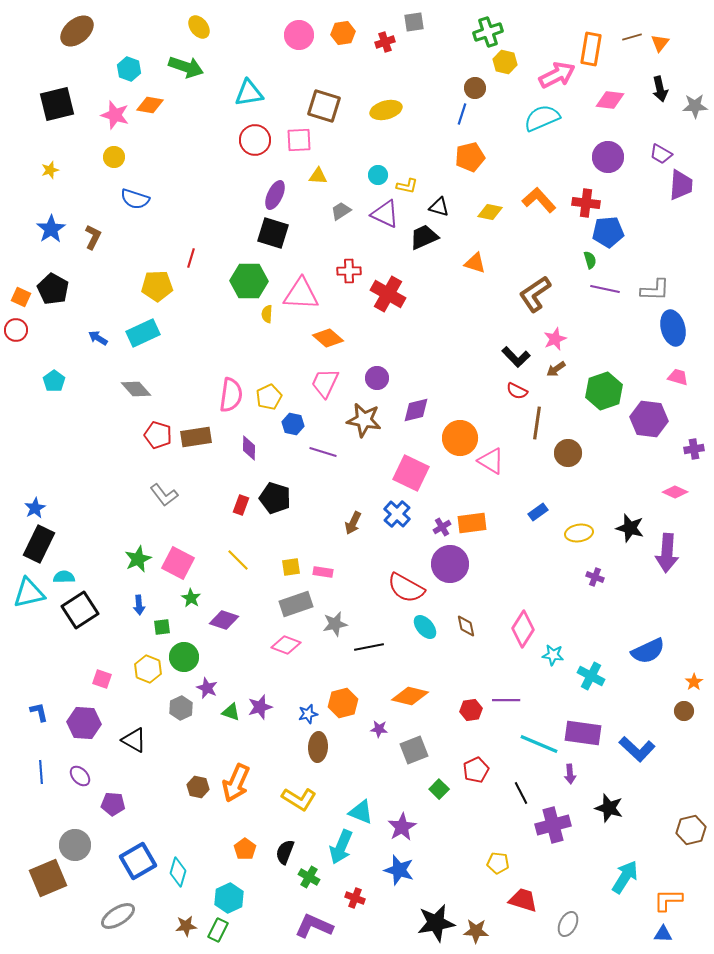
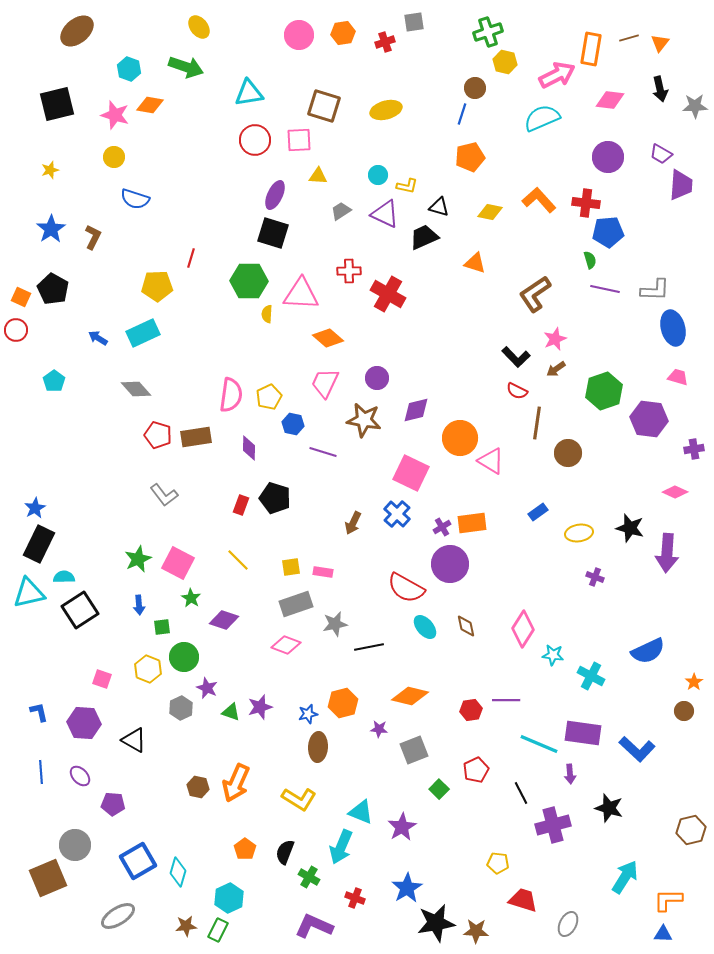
brown line at (632, 37): moved 3 px left, 1 px down
blue star at (399, 870): moved 8 px right, 18 px down; rotated 24 degrees clockwise
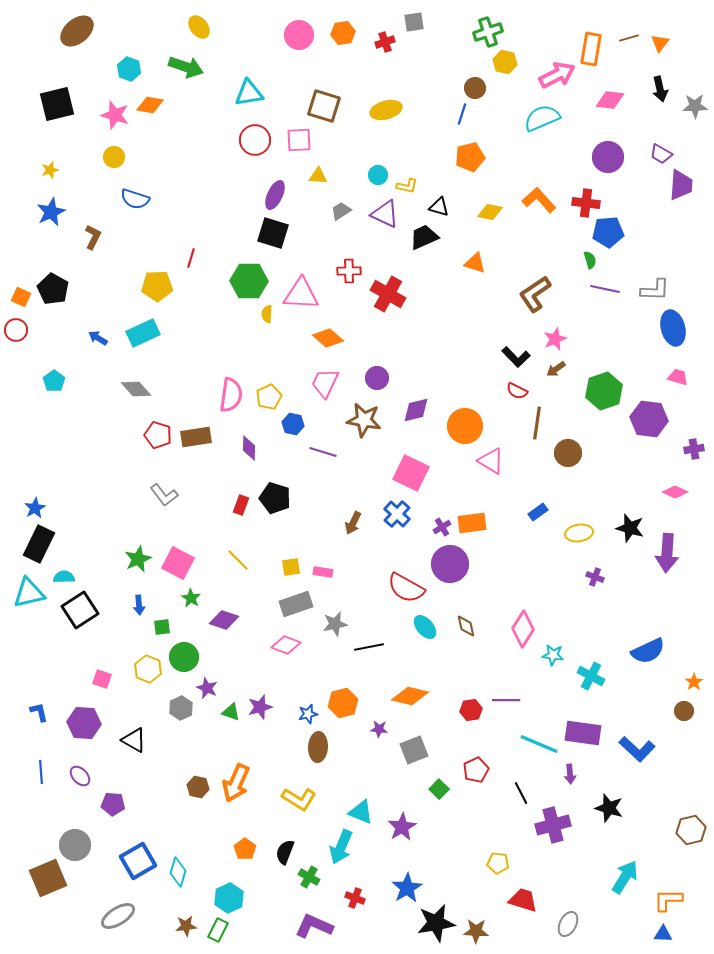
blue star at (51, 229): moved 17 px up; rotated 8 degrees clockwise
orange circle at (460, 438): moved 5 px right, 12 px up
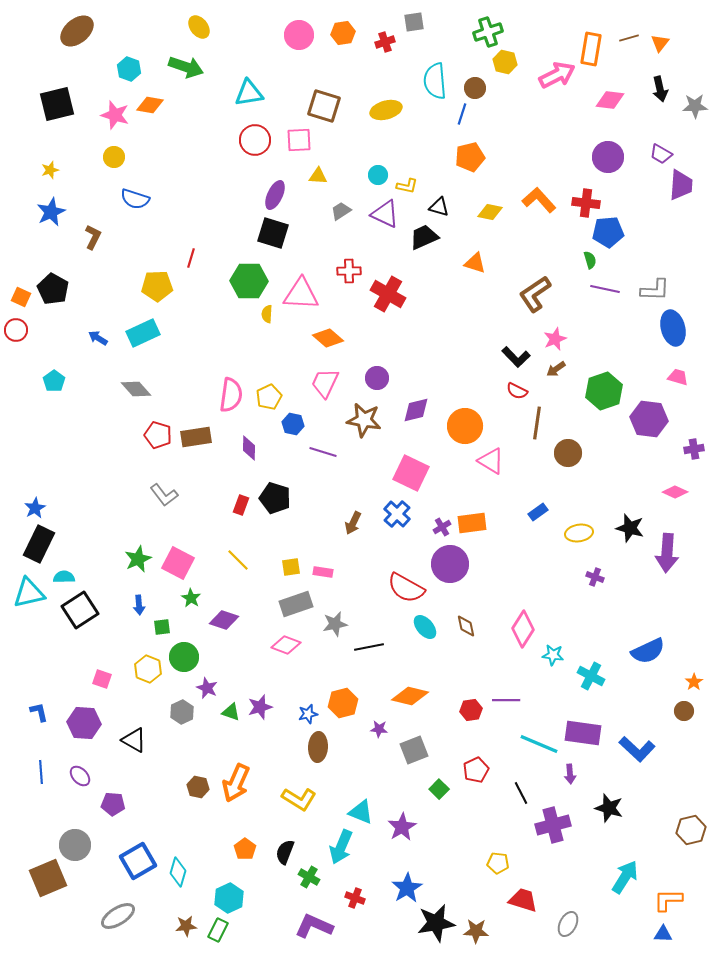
cyan semicircle at (542, 118): moved 107 px left, 37 px up; rotated 72 degrees counterclockwise
gray hexagon at (181, 708): moved 1 px right, 4 px down
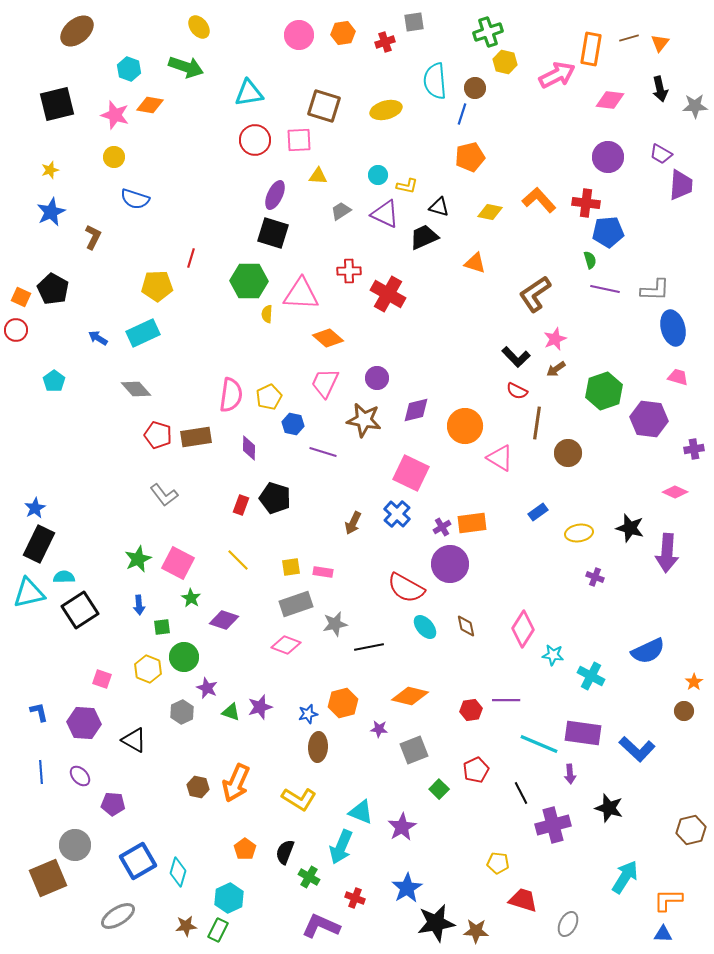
pink triangle at (491, 461): moved 9 px right, 3 px up
purple L-shape at (314, 926): moved 7 px right
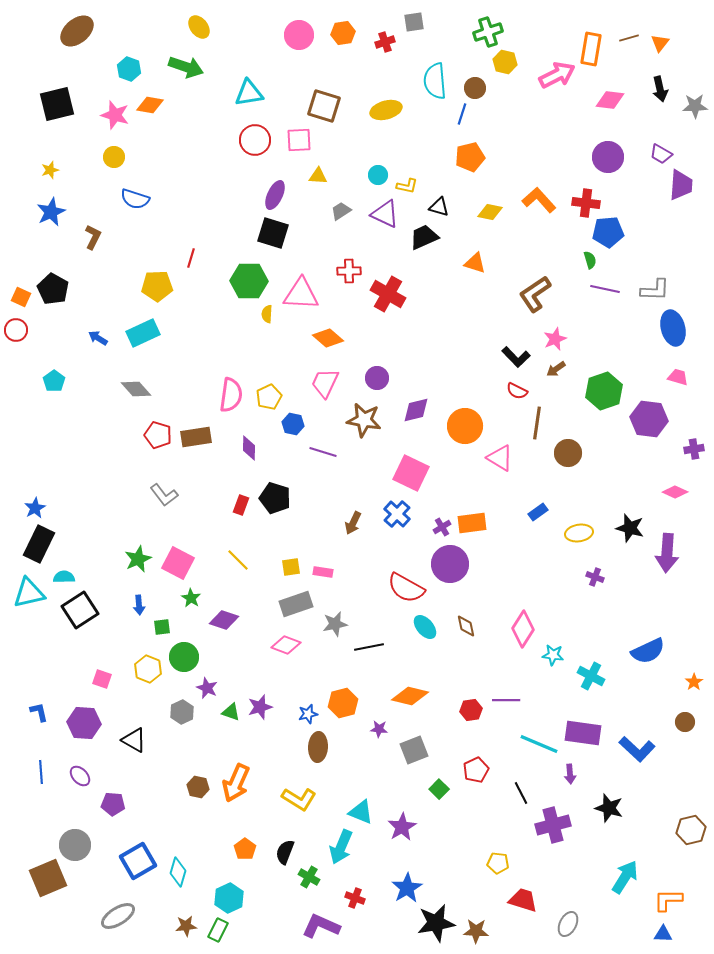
brown circle at (684, 711): moved 1 px right, 11 px down
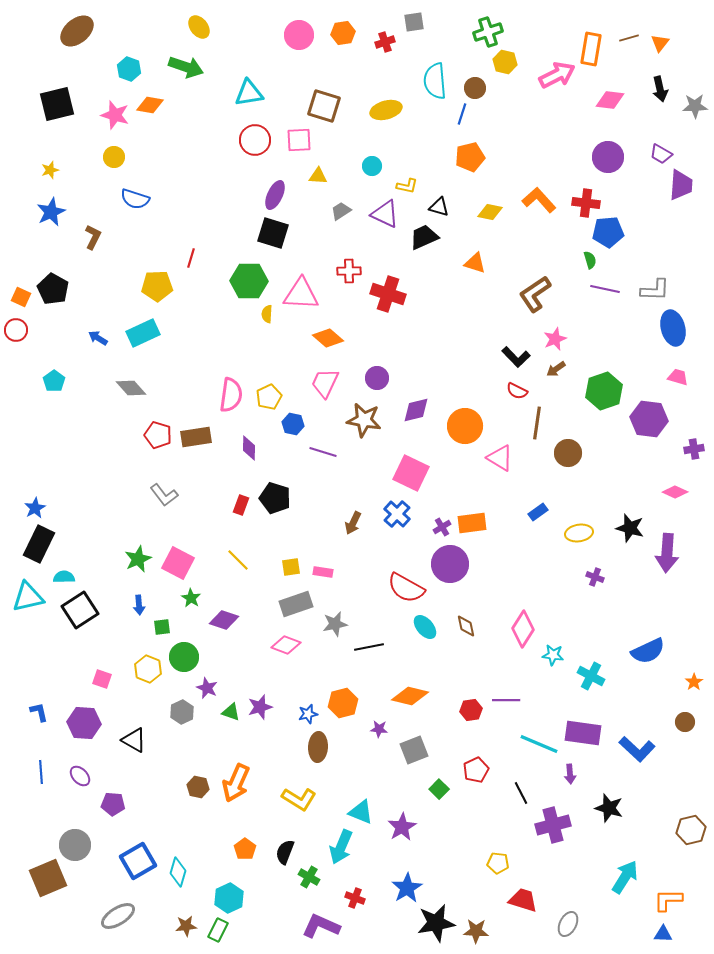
cyan circle at (378, 175): moved 6 px left, 9 px up
red cross at (388, 294): rotated 12 degrees counterclockwise
gray diamond at (136, 389): moved 5 px left, 1 px up
cyan triangle at (29, 593): moved 1 px left, 4 px down
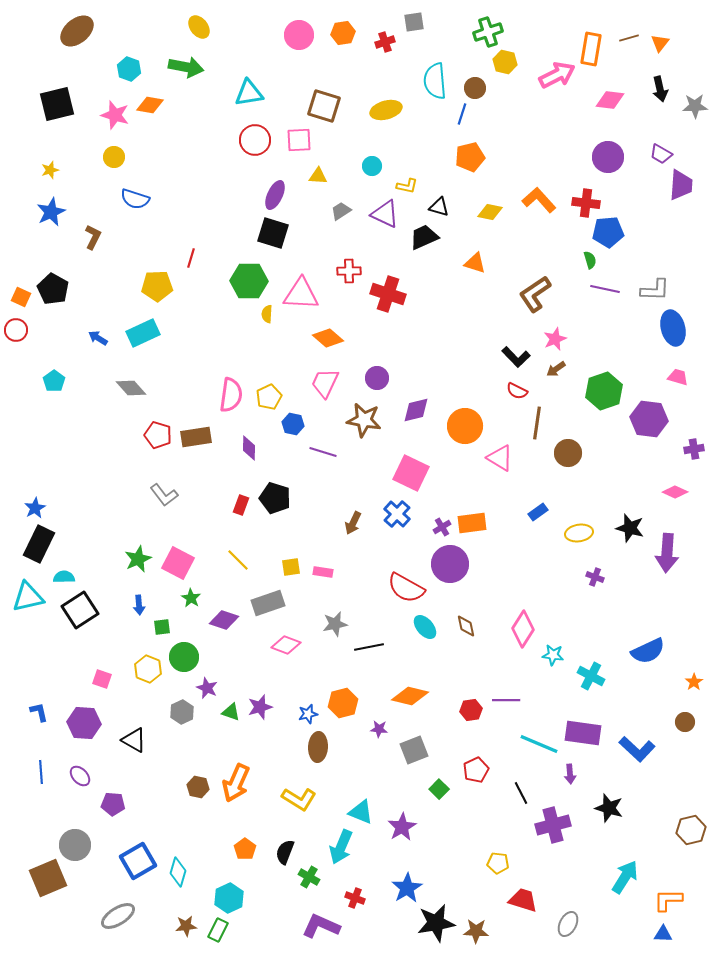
green arrow at (186, 67): rotated 8 degrees counterclockwise
gray rectangle at (296, 604): moved 28 px left, 1 px up
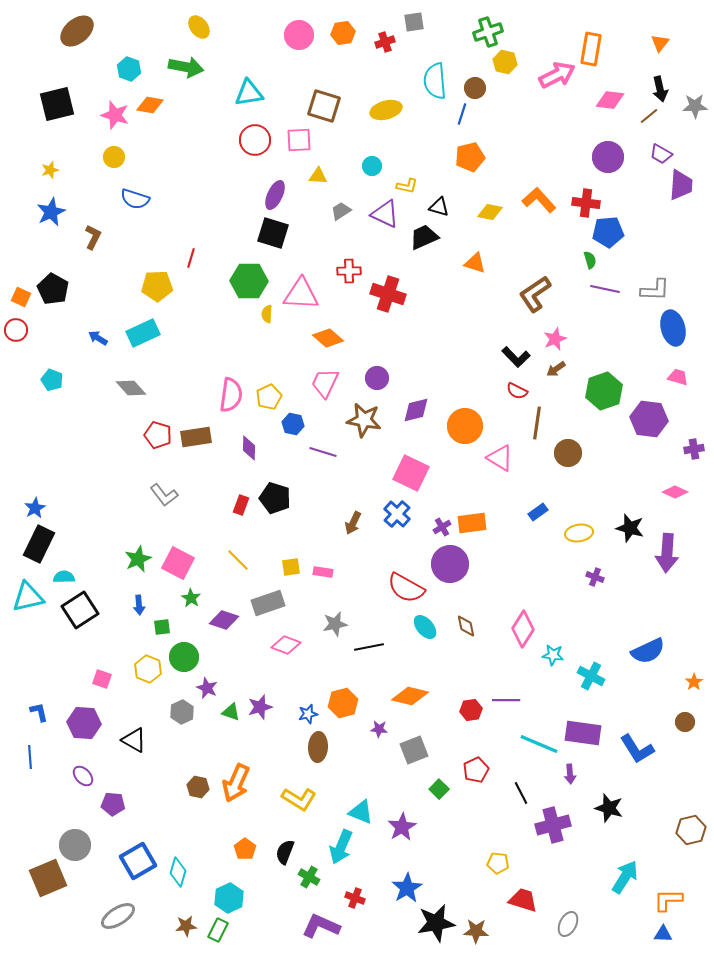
brown line at (629, 38): moved 20 px right, 78 px down; rotated 24 degrees counterclockwise
cyan pentagon at (54, 381): moved 2 px left, 1 px up; rotated 15 degrees counterclockwise
blue L-shape at (637, 749): rotated 15 degrees clockwise
blue line at (41, 772): moved 11 px left, 15 px up
purple ellipse at (80, 776): moved 3 px right
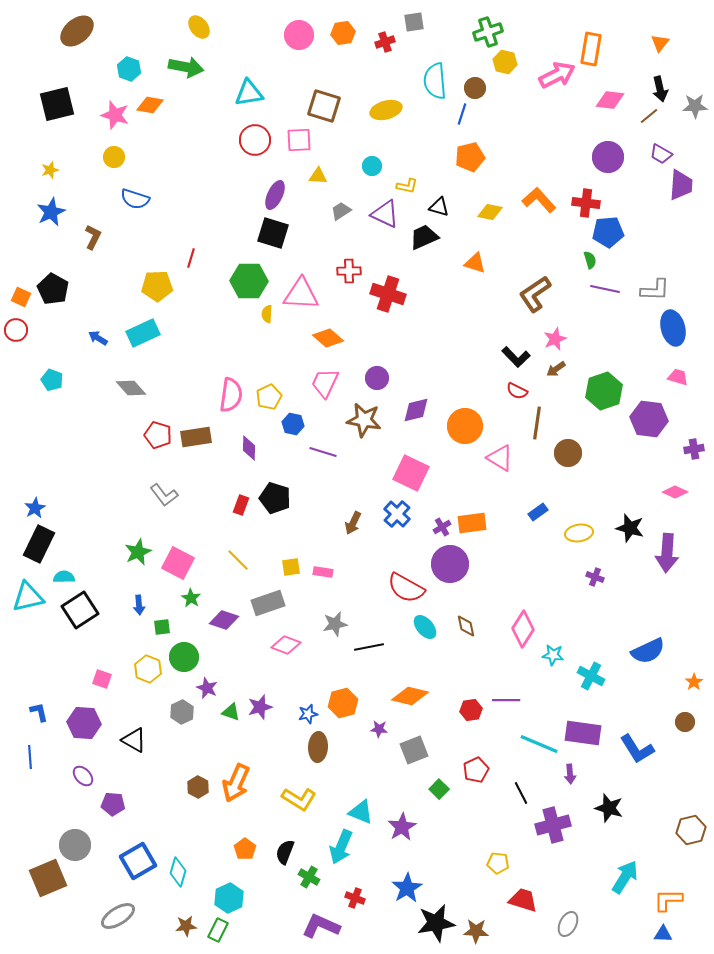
green star at (138, 559): moved 7 px up
brown hexagon at (198, 787): rotated 15 degrees clockwise
